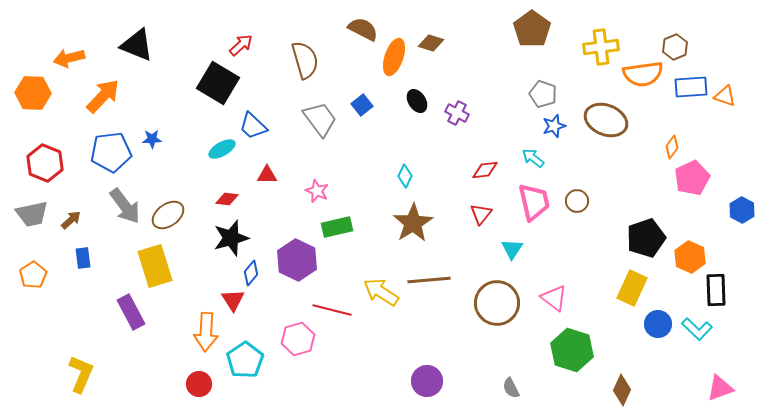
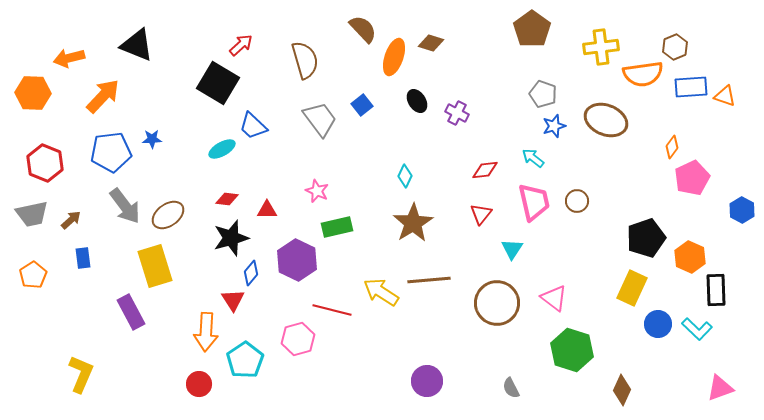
brown semicircle at (363, 29): rotated 20 degrees clockwise
red triangle at (267, 175): moved 35 px down
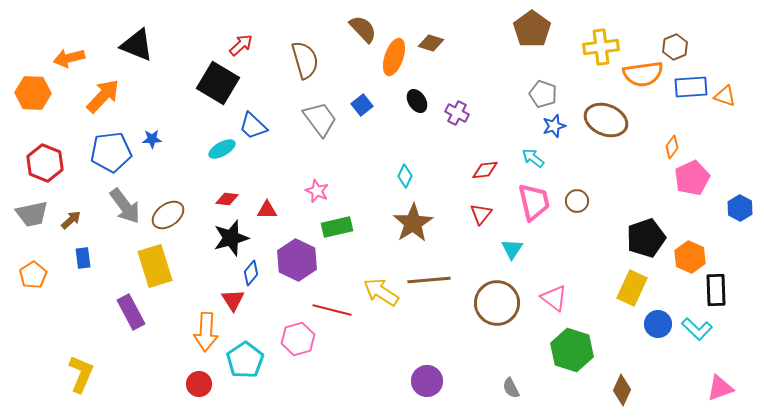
blue hexagon at (742, 210): moved 2 px left, 2 px up
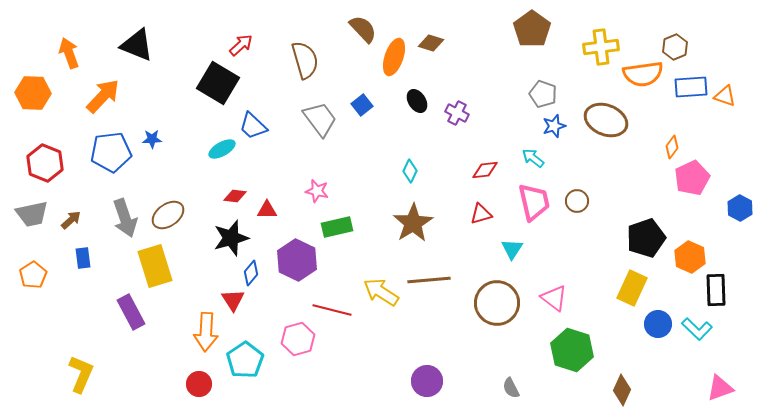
orange arrow at (69, 58): moved 5 px up; rotated 84 degrees clockwise
cyan diamond at (405, 176): moved 5 px right, 5 px up
pink star at (317, 191): rotated 10 degrees counterclockwise
red diamond at (227, 199): moved 8 px right, 3 px up
gray arrow at (125, 206): moved 12 px down; rotated 18 degrees clockwise
red triangle at (481, 214): rotated 35 degrees clockwise
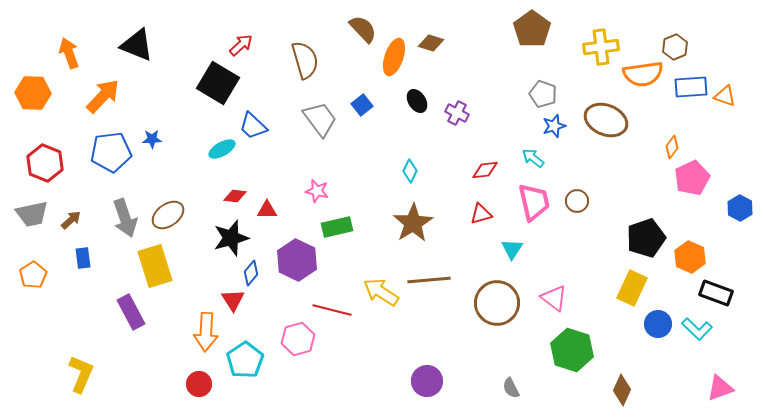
black rectangle at (716, 290): moved 3 px down; rotated 68 degrees counterclockwise
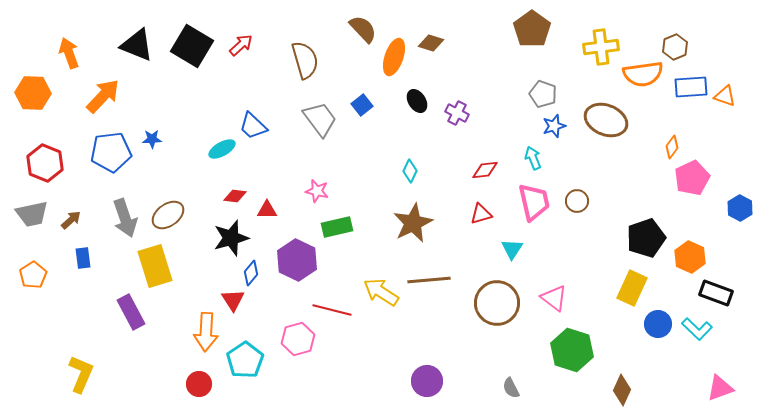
black square at (218, 83): moved 26 px left, 37 px up
cyan arrow at (533, 158): rotated 30 degrees clockwise
brown star at (413, 223): rotated 6 degrees clockwise
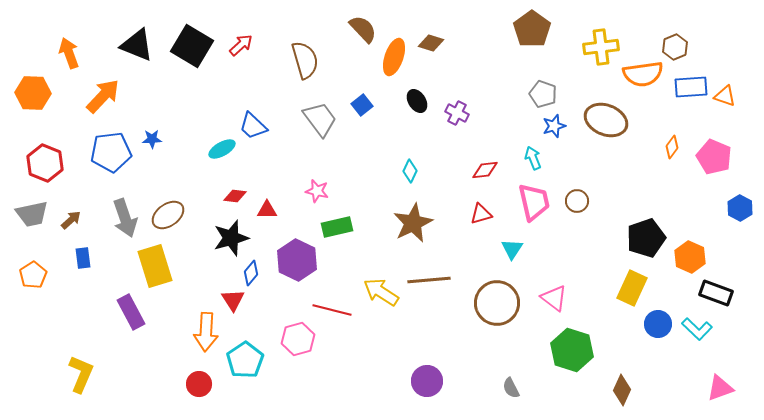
pink pentagon at (692, 178): moved 22 px right, 21 px up; rotated 24 degrees counterclockwise
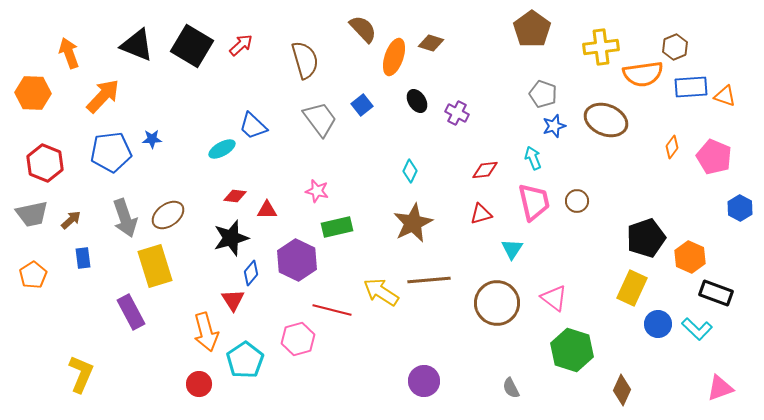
orange arrow at (206, 332): rotated 18 degrees counterclockwise
purple circle at (427, 381): moved 3 px left
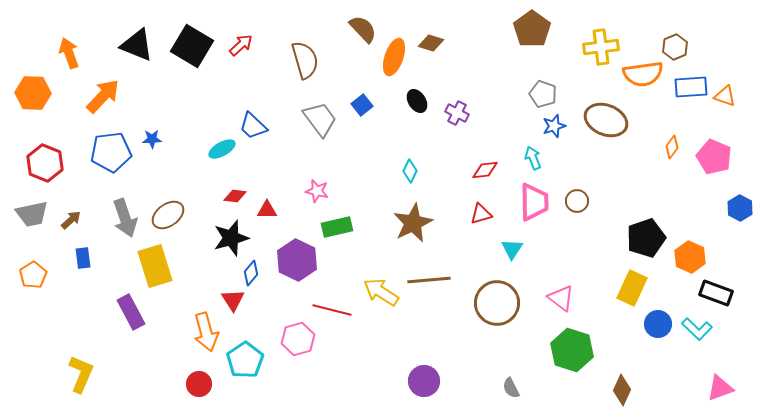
pink trapezoid at (534, 202): rotated 12 degrees clockwise
pink triangle at (554, 298): moved 7 px right
